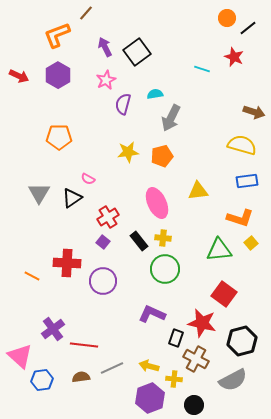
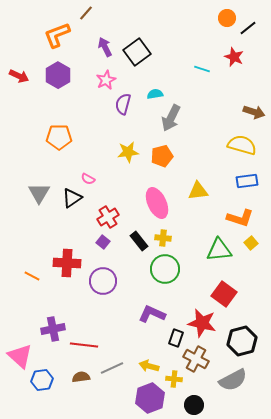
purple cross at (53, 329): rotated 25 degrees clockwise
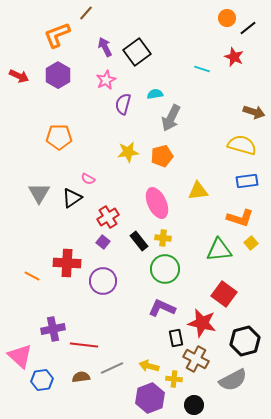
purple L-shape at (152, 314): moved 10 px right, 6 px up
black rectangle at (176, 338): rotated 30 degrees counterclockwise
black hexagon at (242, 341): moved 3 px right
